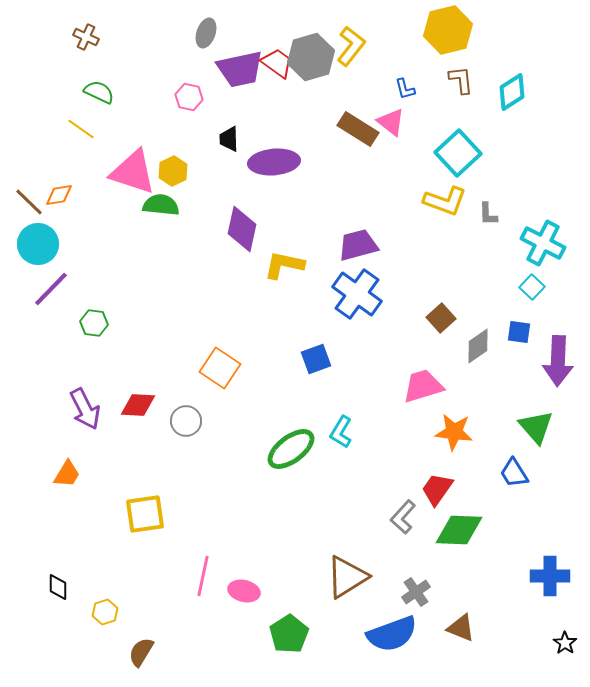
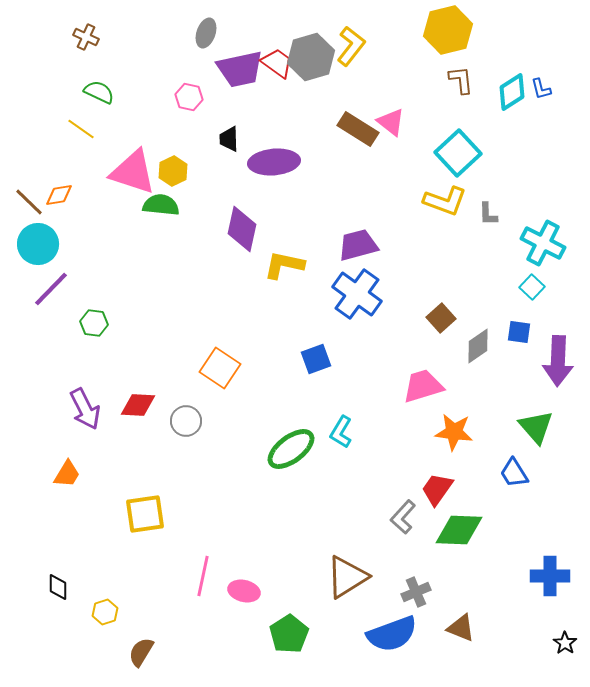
blue L-shape at (405, 89): moved 136 px right
gray cross at (416, 592): rotated 12 degrees clockwise
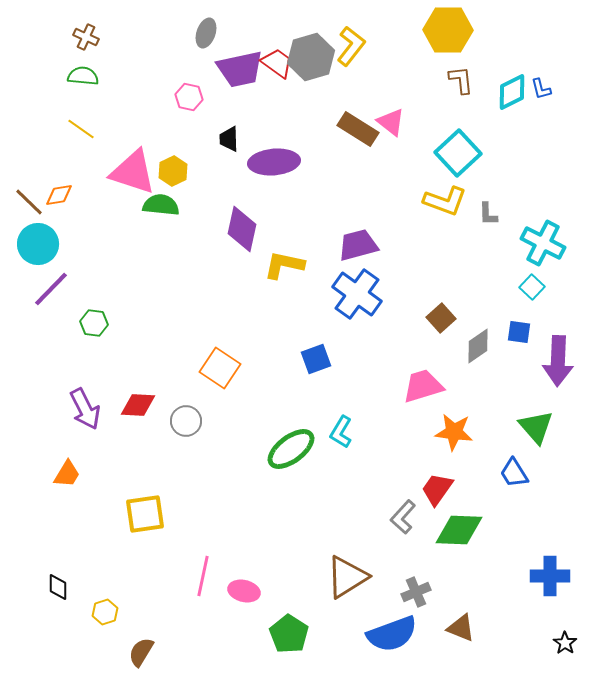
yellow hexagon at (448, 30): rotated 15 degrees clockwise
green semicircle at (99, 92): moved 16 px left, 16 px up; rotated 20 degrees counterclockwise
cyan diamond at (512, 92): rotated 6 degrees clockwise
green pentagon at (289, 634): rotated 6 degrees counterclockwise
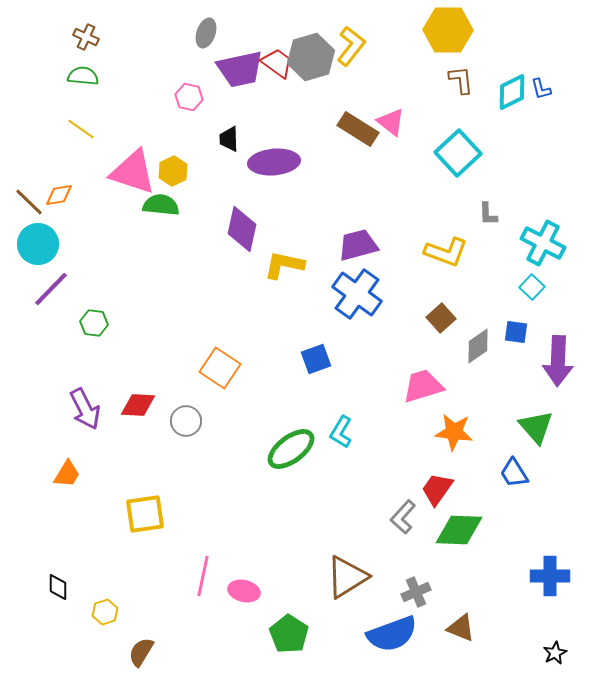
yellow L-shape at (445, 201): moved 1 px right, 51 px down
blue square at (519, 332): moved 3 px left
black star at (565, 643): moved 10 px left, 10 px down; rotated 10 degrees clockwise
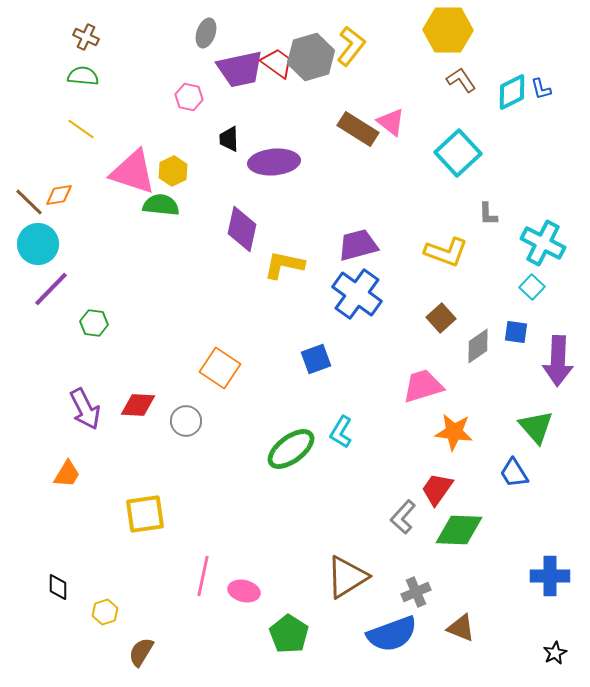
brown L-shape at (461, 80): rotated 28 degrees counterclockwise
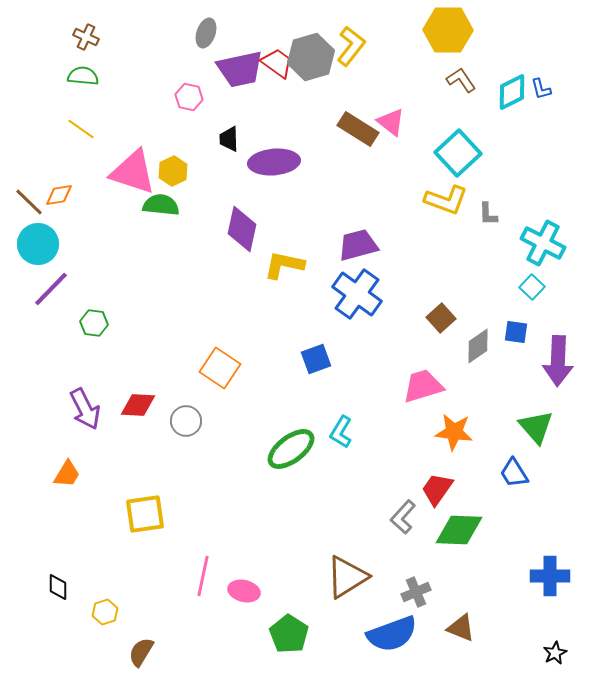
yellow L-shape at (446, 252): moved 52 px up
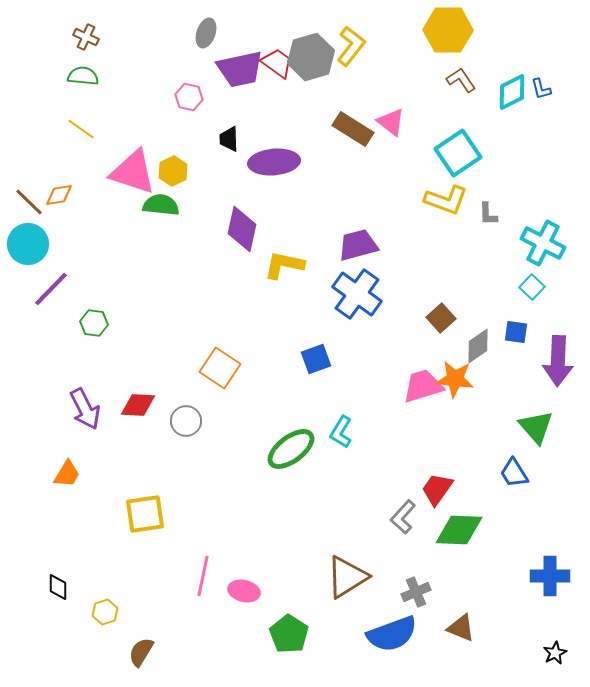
brown rectangle at (358, 129): moved 5 px left
cyan square at (458, 153): rotated 9 degrees clockwise
cyan circle at (38, 244): moved 10 px left
orange star at (454, 432): moved 1 px right, 53 px up
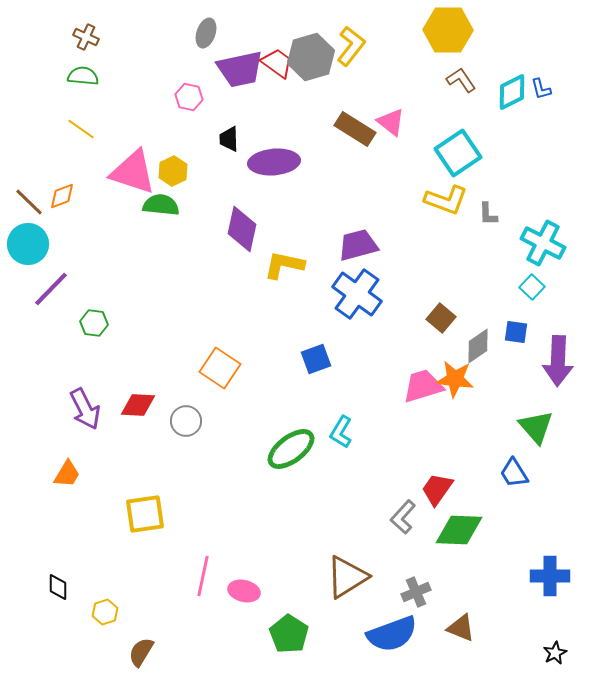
brown rectangle at (353, 129): moved 2 px right
orange diamond at (59, 195): moved 3 px right, 1 px down; rotated 12 degrees counterclockwise
brown square at (441, 318): rotated 8 degrees counterclockwise
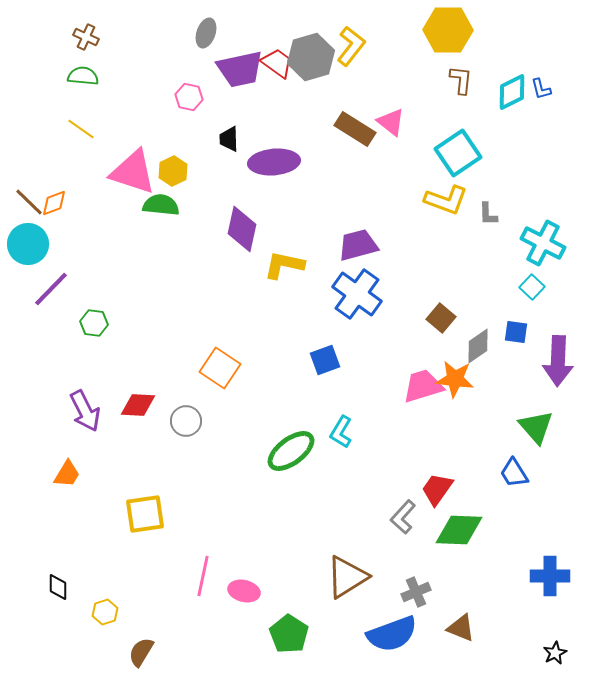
brown L-shape at (461, 80): rotated 40 degrees clockwise
orange diamond at (62, 196): moved 8 px left, 7 px down
blue square at (316, 359): moved 9 px right, 1 px down
purple arrow at (85, 409): moved 2 px down
green ellipse at (291, 449): moved 2 px down
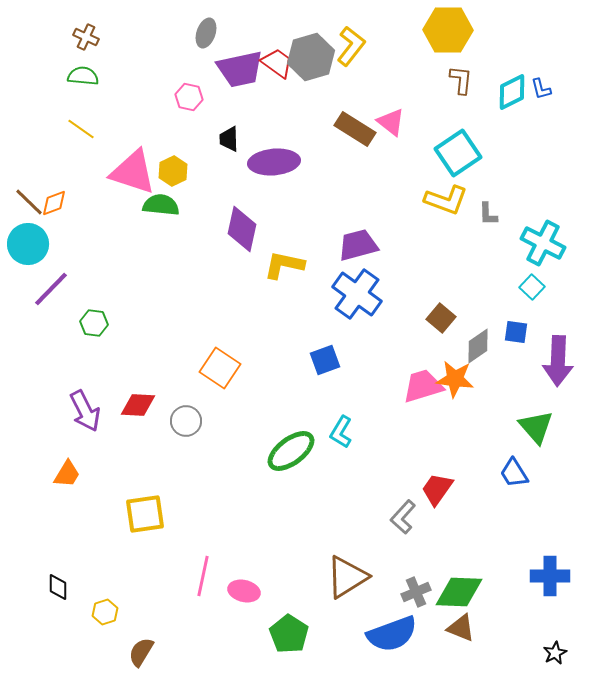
green diamond at (459, 530): moved 62 px down
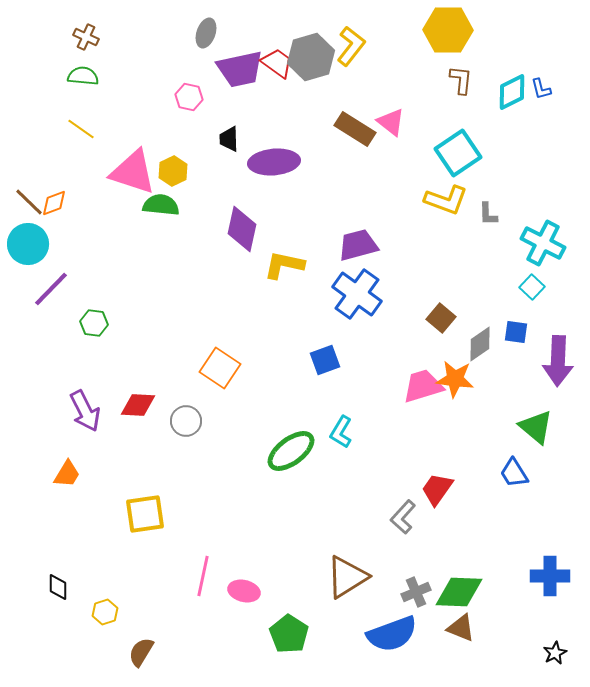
gray diamond at (478, 346): moved 2 px right, 2 px up
green triangle at (536, 427): rotated 9 degrees counterclockwise
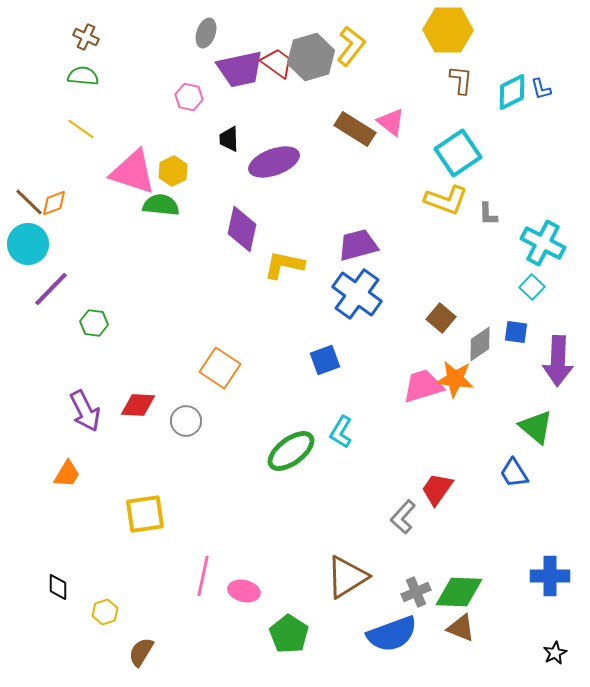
purple ellipse at (274, 162): rotated 15 degrees counterclockwise
